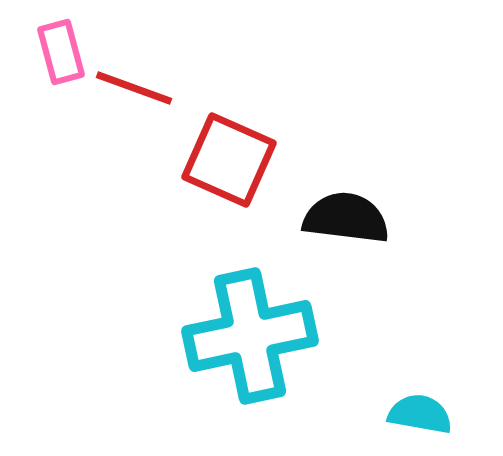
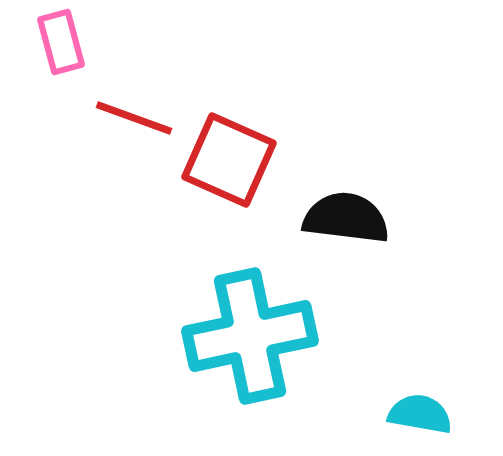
pink rectangle: moved 10 px up
red line: moved 30 px down
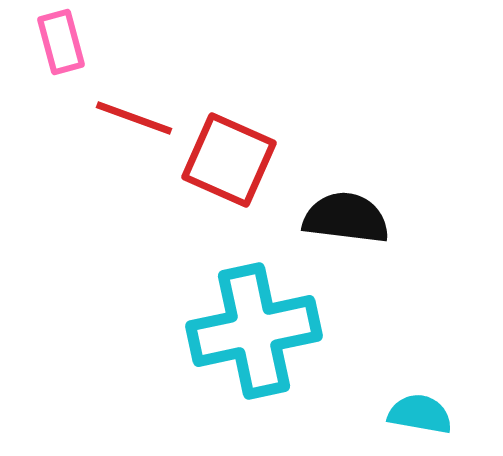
cyan cross: moved 4 px right, 5 px up
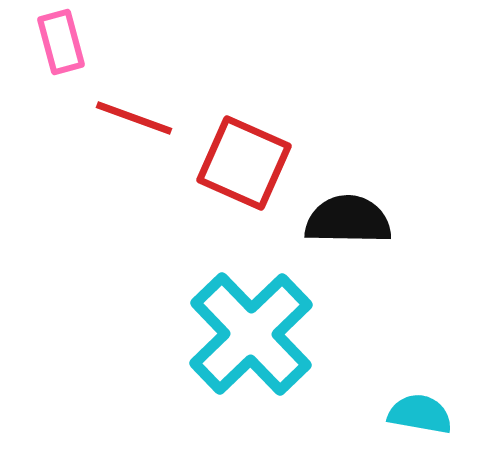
red square: moved 15 px right, 3 px down
black semicircle: moved 2 px right, 2 px down; rotated 6 degrees counterclockwise
cyan cross: moved 3 px left, 3 px down; rotated 32 degrees counterclockwise
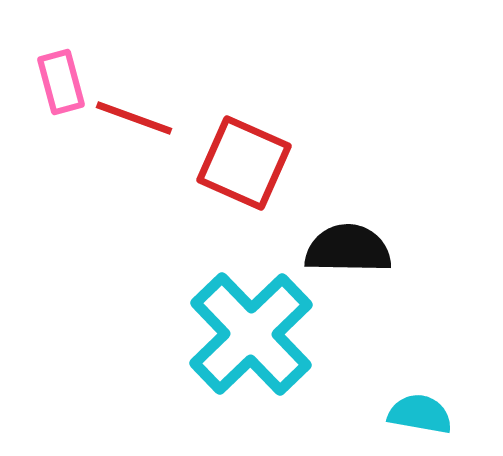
pink rectangle: moved 40 px down
black semicircle: moved 29 px down
